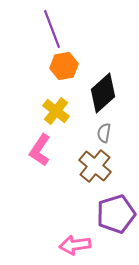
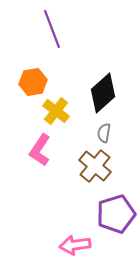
orange hexagon: moved 31 px left, 16 px down
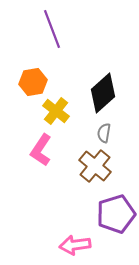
pink L-shape: moved 1 px right
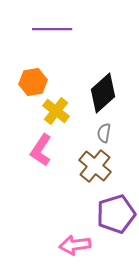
purple line: rotated 69 degrees counterclockwise
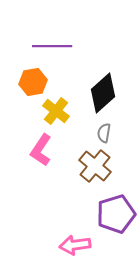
purple line: moved 17 px down
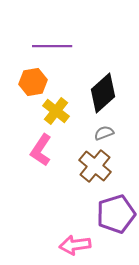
gray semicircle: rotated 60 degrees clockwise
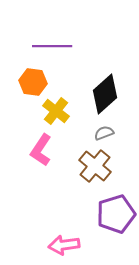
orange hexagon: rotated 16 degrees clockwise
black diamond: moved 2 px right, 1 px down
pink arrow: moved 11 px left
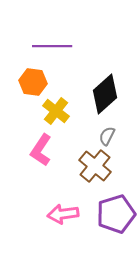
gray semicircle: moved 3 px right, 3 px down; rotated 42 degrees counterclockwise
pink arrow: moved 1 px left, 31 px up
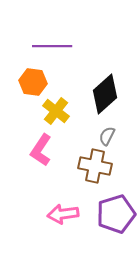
brown cross: rotated 28 degrees counterclockwise
